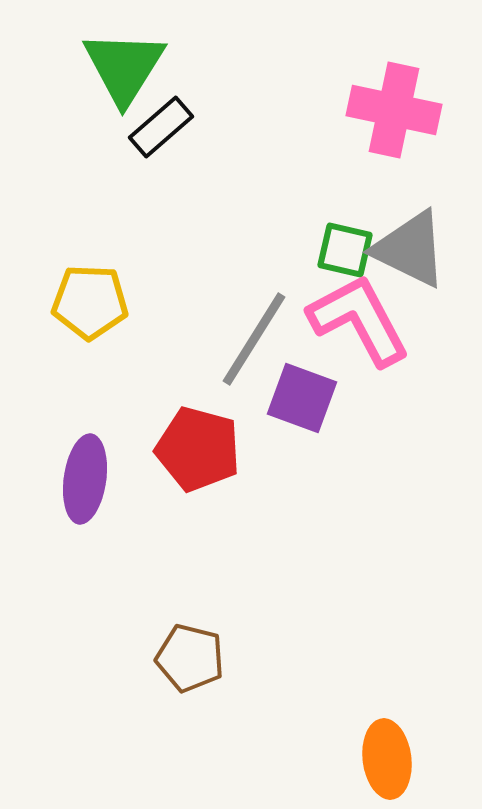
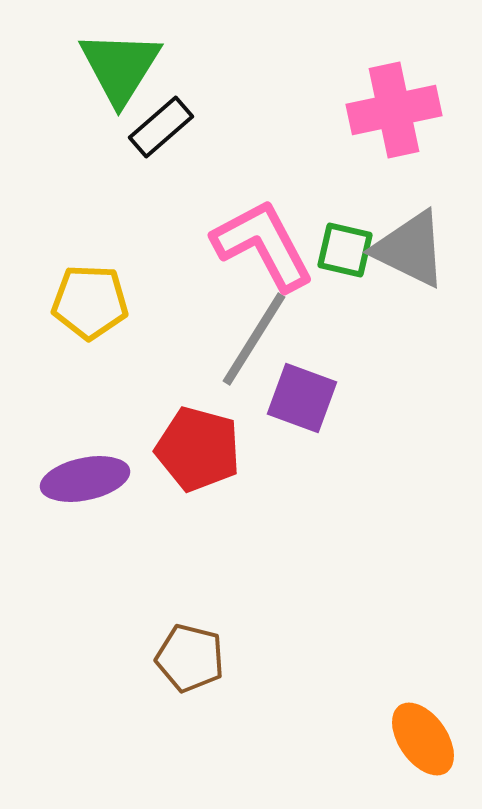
green triangle: moved 4 px left
pink cross: rotated 24 degrees counterclockwise
pink L-shape: moved 96 px left, 75 px up
purple ellipse: rotated 70 degrees clockwise
orange ellipse: moved 36 px right, 20 px up; rotated 28 degrees counterclockwise
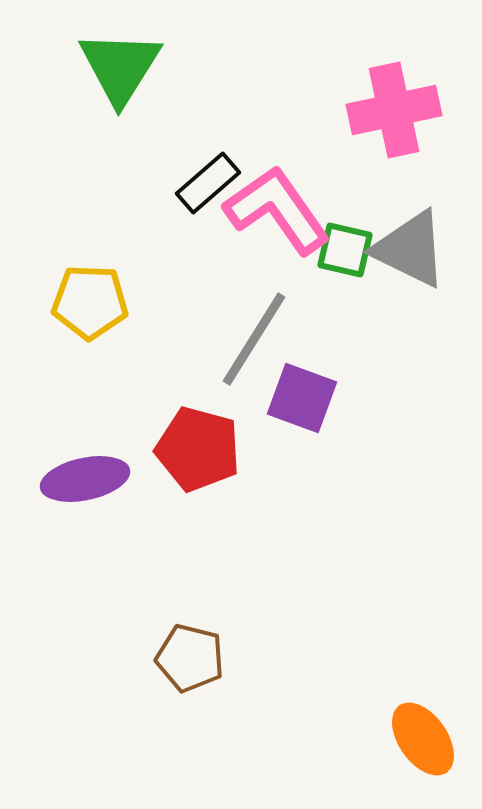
black rectangle: moved 47 px right, 56 px down
pink L-shape: moved 14 px right, 35 px up; rotated 7 degrees counterclockwise
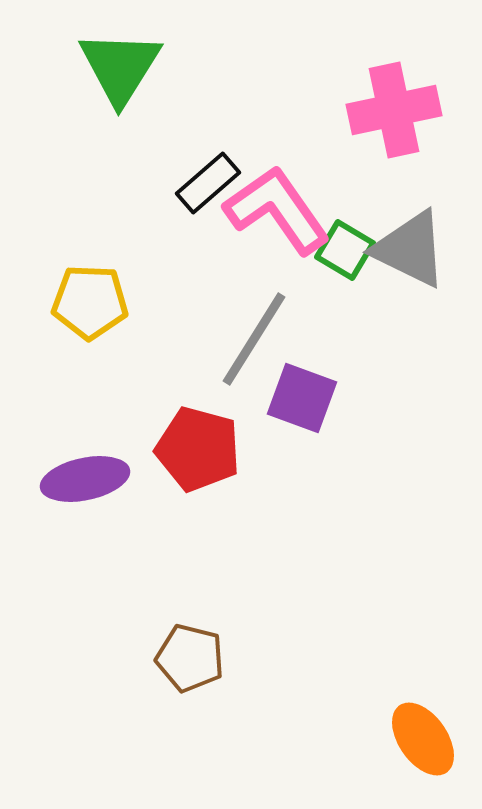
green square: rotated 18 degrees clockwise
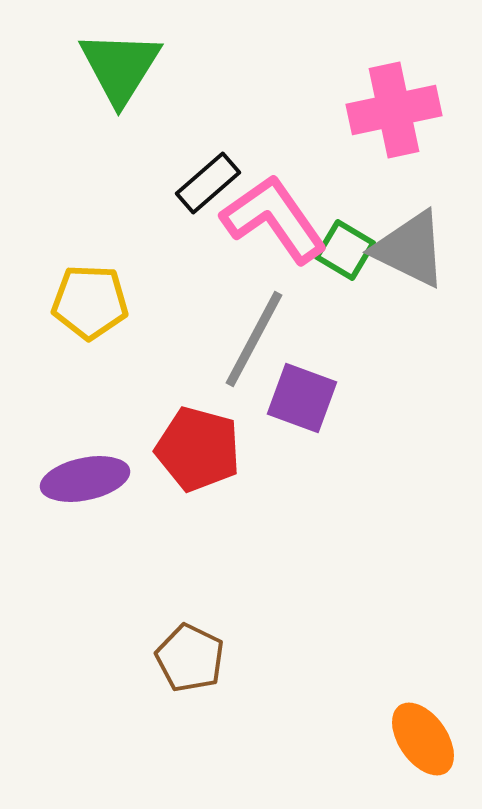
pink L-shape: moved 3 px left, 9 px down
gray line: rotated 4 degrees counterclockwise
brown pentagon: rotated 12 degrees clockwise
